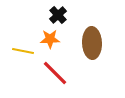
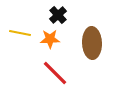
yellow line: moved 3 px left, 18 px up
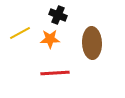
black cross: rotated 24 degrees counterclockwise
yellow line: rotated 40 degrees counterclockwise
red line: rotated 48 degrees counterclockwise
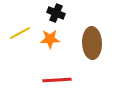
black cross: moved 2 px left, 2 px up
red line: moved 2 px right, 7 px down
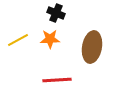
yellow line: moved 2 px left, 7 px down
brown ellipse: moved 4 px down; rotated 12 degrees clockwise
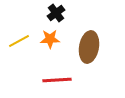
black cross: rotated 30 degrees clockwise
yellow line: moved 1 px right, 1 px down
brown ellipse: moved 3 px left
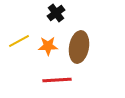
orange star: moved 2 px left, 7 px down
brown ellipse: moved 10 px left
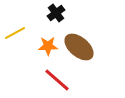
yellow line: moved 4 px left, 8 px up
brown ellipse: rotated 60 degrees counterclockwise
red line: rotated 44 degrees clockwise
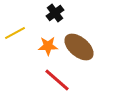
black cross: moved 1 px left
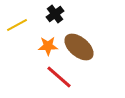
black cross: moved 1 px down
yellow line: moved 2 px right, 8 px up
red line: moved 2 px right, 3 px up
